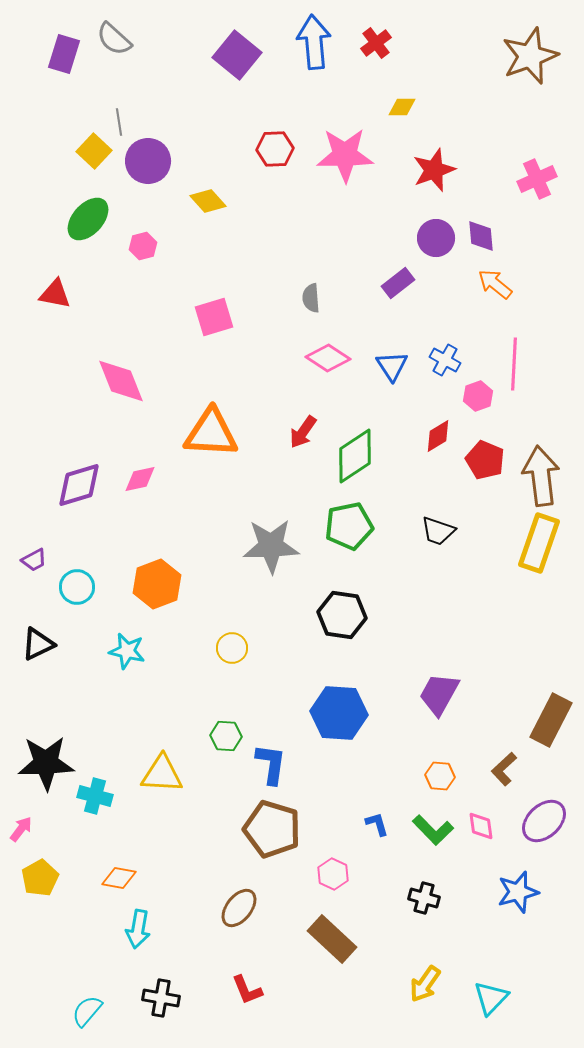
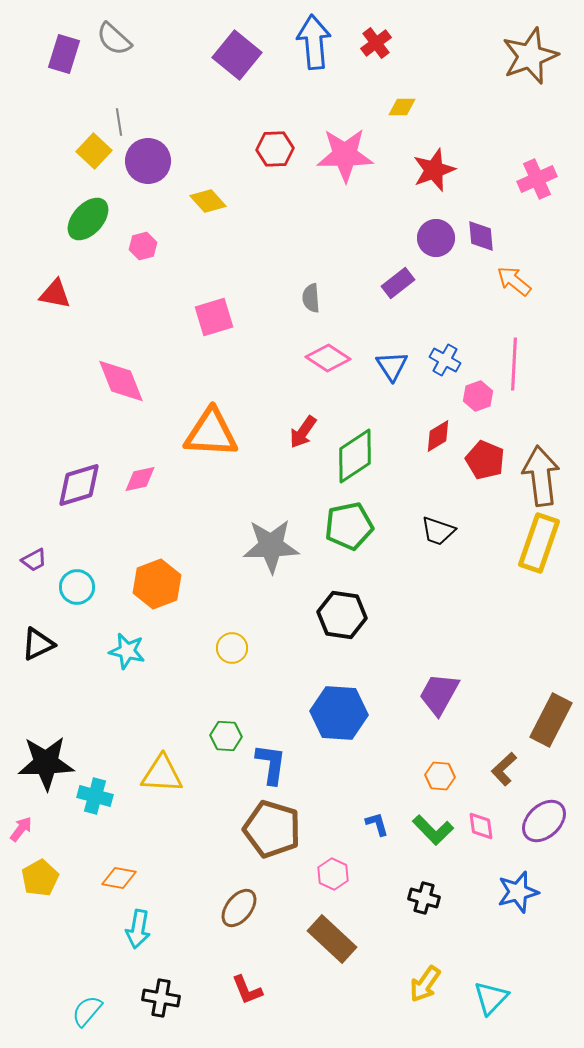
orange arrow at (495, 284): moved 19 px right, 3 px up
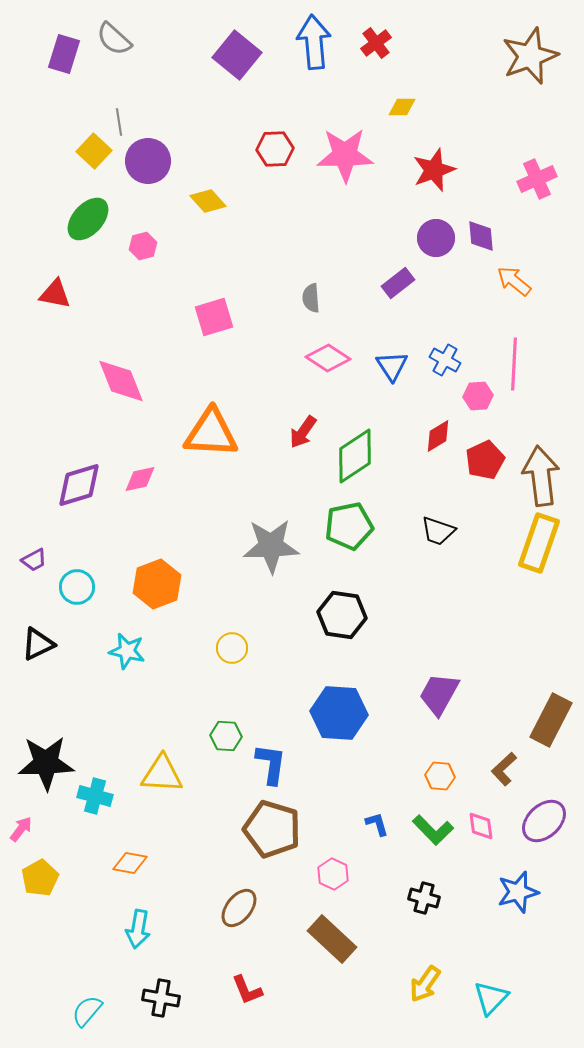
pink hexagon at (478, 396): rotated 16 degrees clockwise
red pentagon at (485, 460): rotated 24 degrees clockwise
orange diamond at (119, 878): moved 11 px right, 15 px up
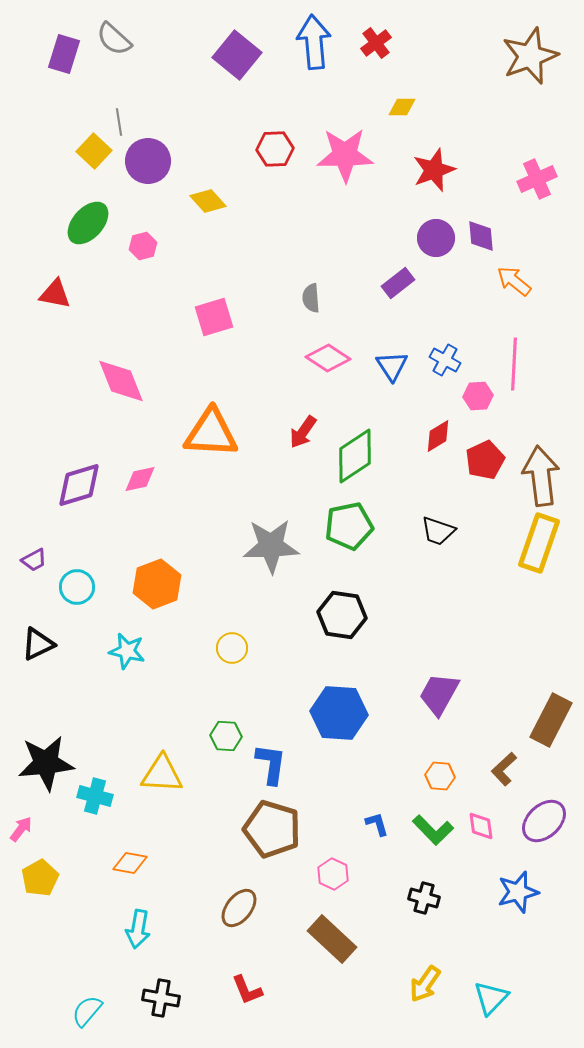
green ellipse at (88, 219): moved 4 px down
black star at (46, 763): rotated 4 degrees counterclockwise
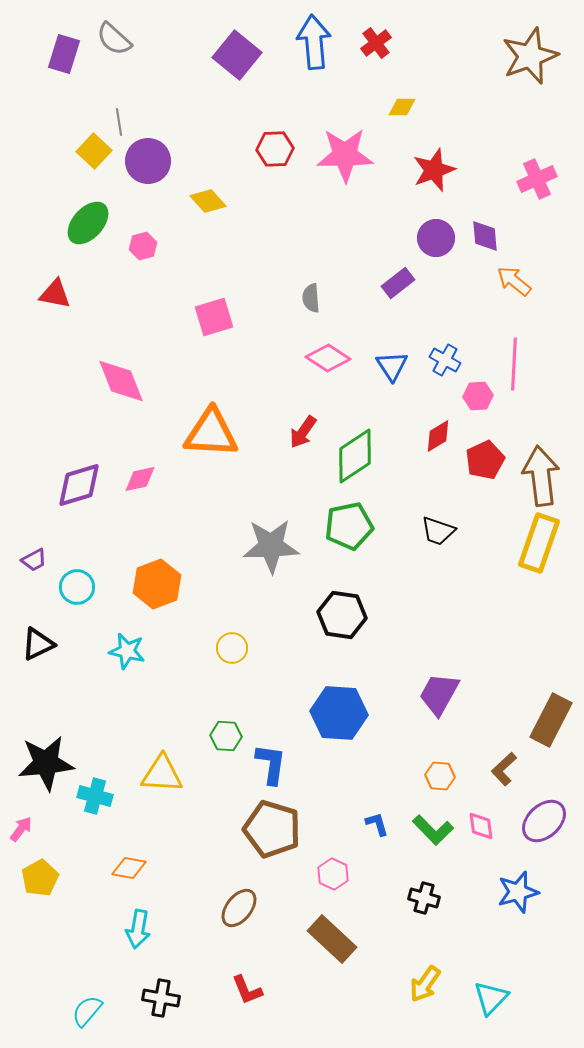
purple diamond at (481, 236): moved 4 px right
orange diamond at (130, 863): moved 1 px left, 5 px down
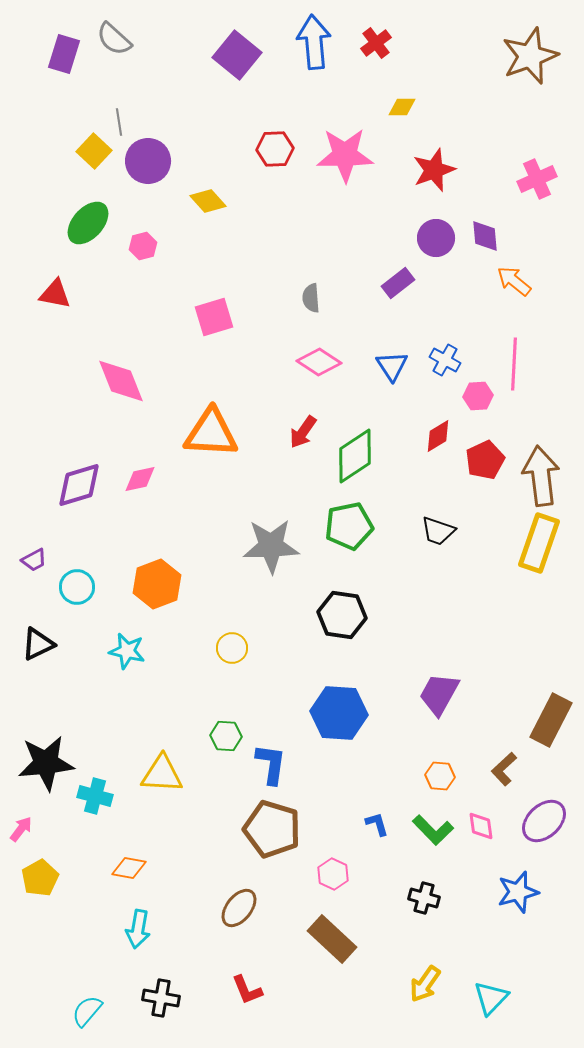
pink diamond at (328, 358): moved 9 px left, 4 px down
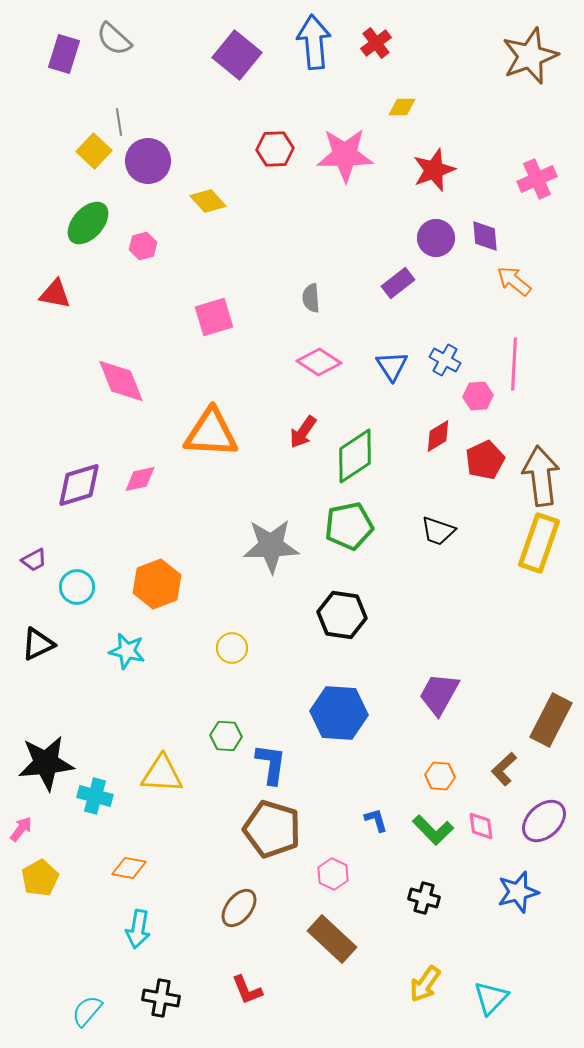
blue L-shape at (377, 824): moved 1 px left, 4 px up
